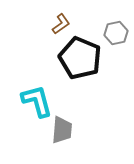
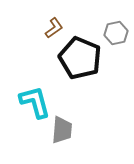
brown L-shape: moved 7 px left, 4 px down
cyan L-shape: moved 2 px left, 1 px down
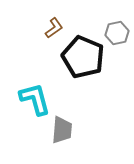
gray hexagon: moved 1 px right
black pentagon: moved 3 px right, 1 px up
cyan L-shape: moved 3 px up
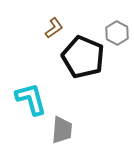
gray hexagon: rotated 20 degrees counterclockwise
cyan L-shape: moved 4 px left
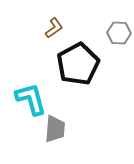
gray hexagon: moved 2 px right; rotated 25 degrees counterclockwise
black pentagon: moved 5 px left, 7 px down; rotated 21 degrees clockwise
gray trapezoid: moved 7 px left, 1 px up
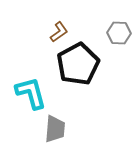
brown L-shape: moved 5 px right, 4 px down
cyan L-shape: moved 6 px up
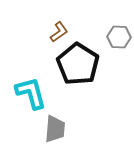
gray hexagon: moved 4 px down
black pentagon: rotated 12 degrees counterclockwise
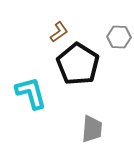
gray trapezoid: moved 37 px right
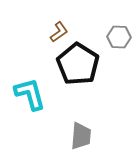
cyan L-shape: moved 1 px left, 1 px down
gray trapezoid: moved 11 px left, 7 px down
